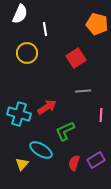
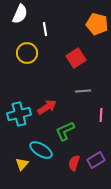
cyan cross: rotated 30 degrees counterclockwise
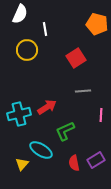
yellow circle: moved 3 px up
red semicircle: rotated 28 degrees counterclockwise
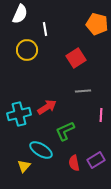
yellow triangle: moved 2 px right, 2 px down
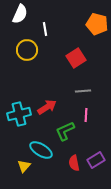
pink line: moved 15 px left
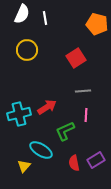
white semicircle: moved 2 px right
white line: moved 11 px up
